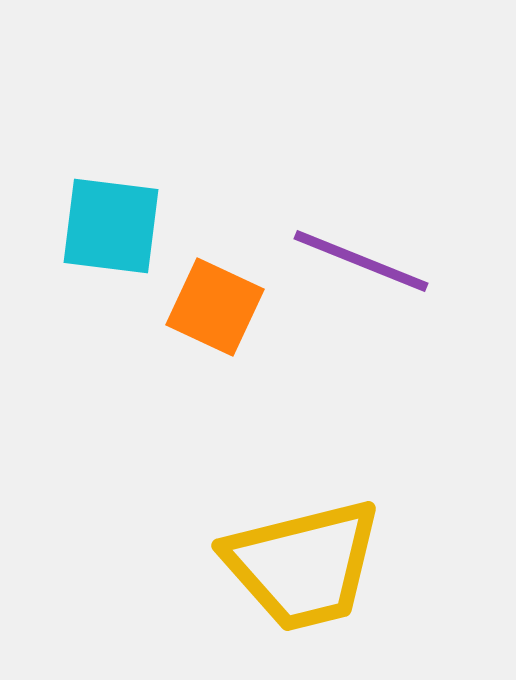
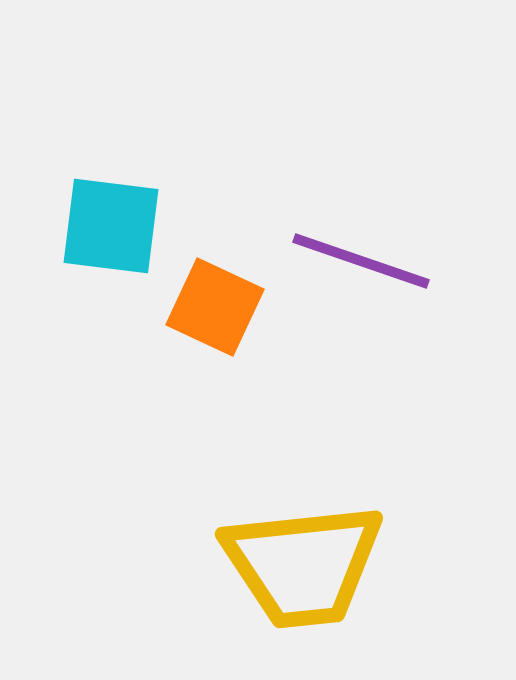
purple line: rotated 3 degrees counterclockwise
yellow trapezoid: rotated 8 degrees clockwise
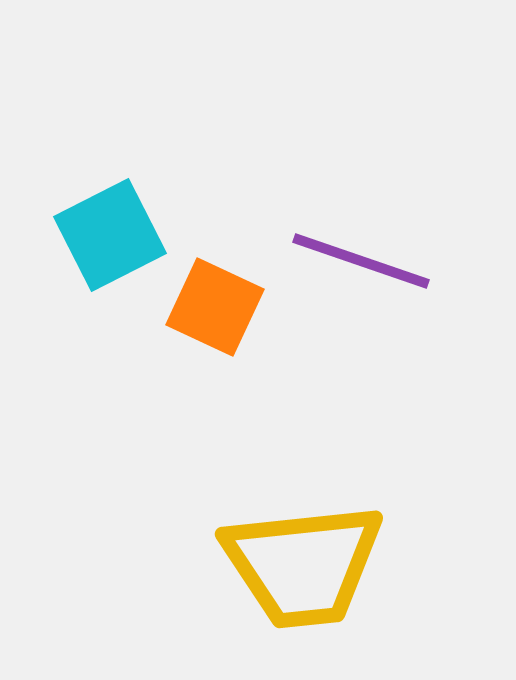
cyan square: moved 1 px left, 9 px down; rotated 34 degrees counterclockwise
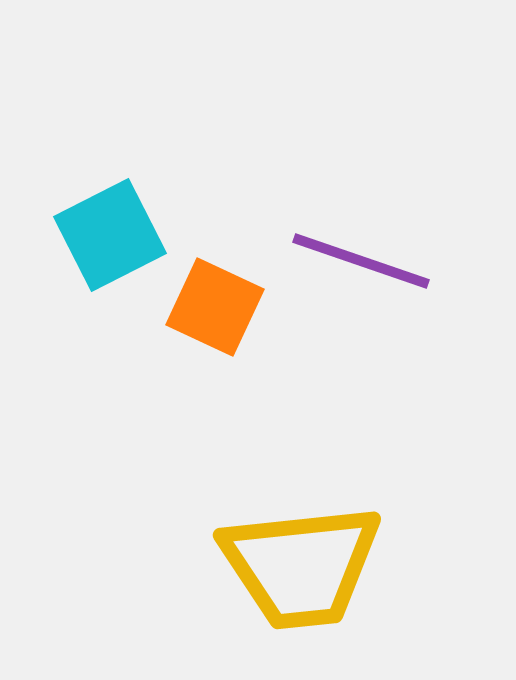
yellow trapezoid: moved 2 px left, 1 px down
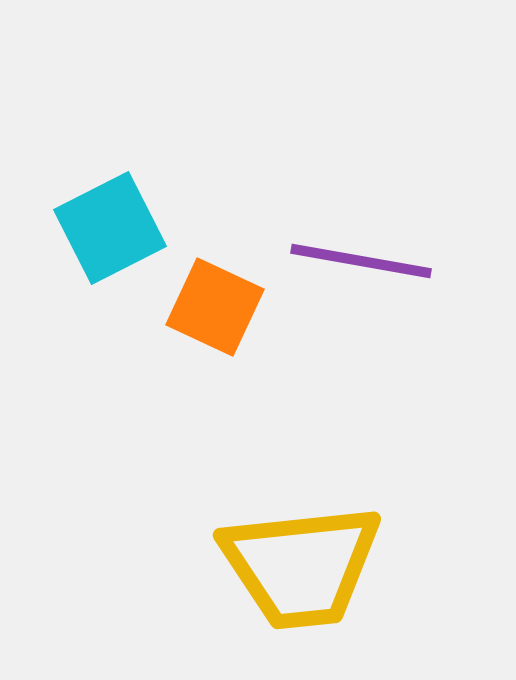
cyan square: moved 7 px up
purple line: rotated 9 degrees counterclockwise
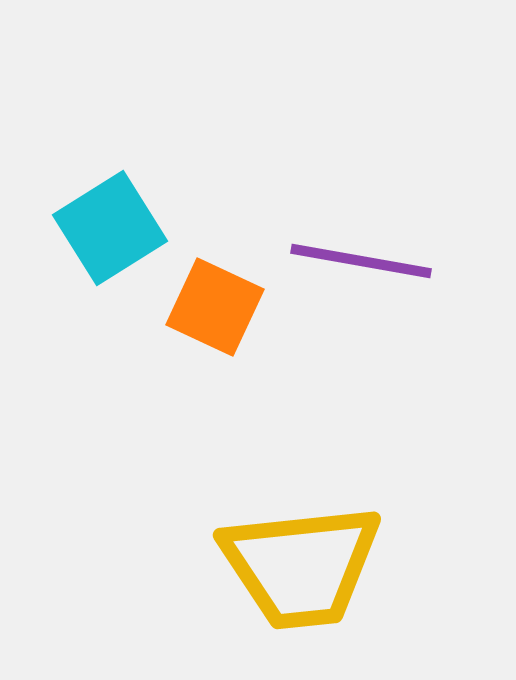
cyan square: rotated 5 degrees counterclockwise
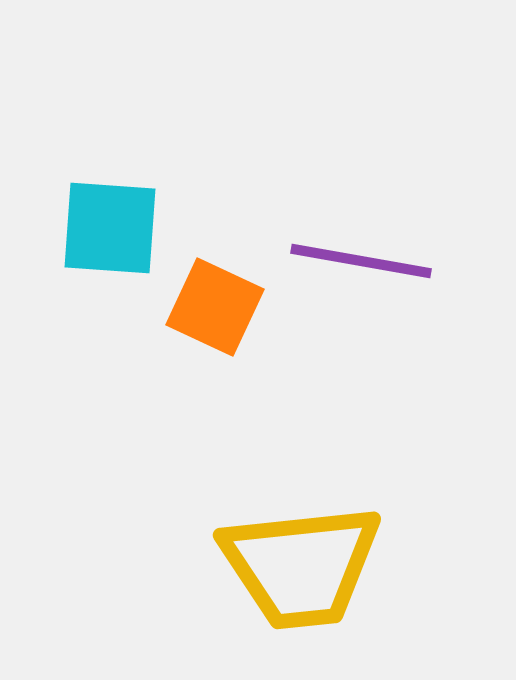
cyan square: rotated 36 degrees clockwise
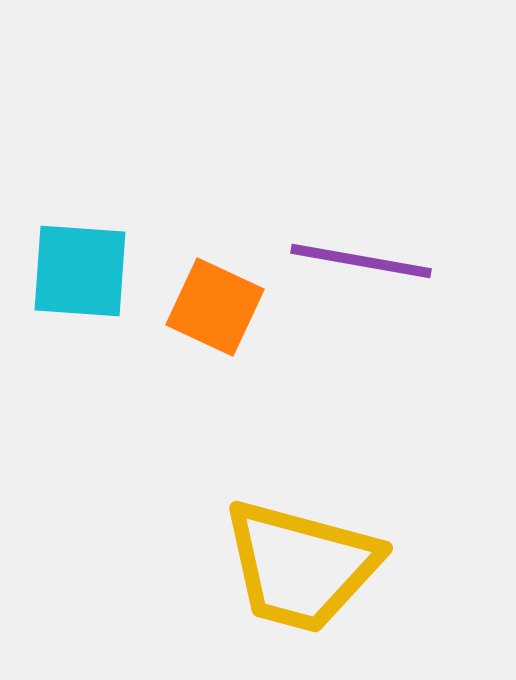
cyan square: moved 30 px left, 43 px down
yellow trapezoid: rotated 21 degrees clockwise
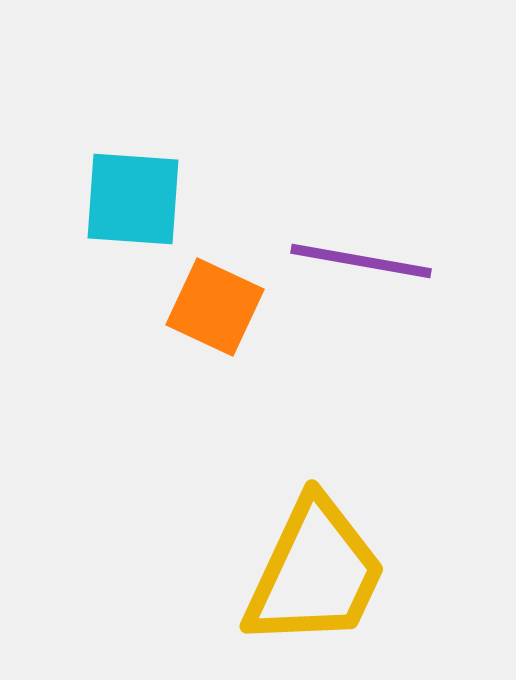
cyan square: moved 53 px right, 72 px up
yellow trapezoid: moved 14 px right, 7 px down; rotated 80 degrees counterclockwise
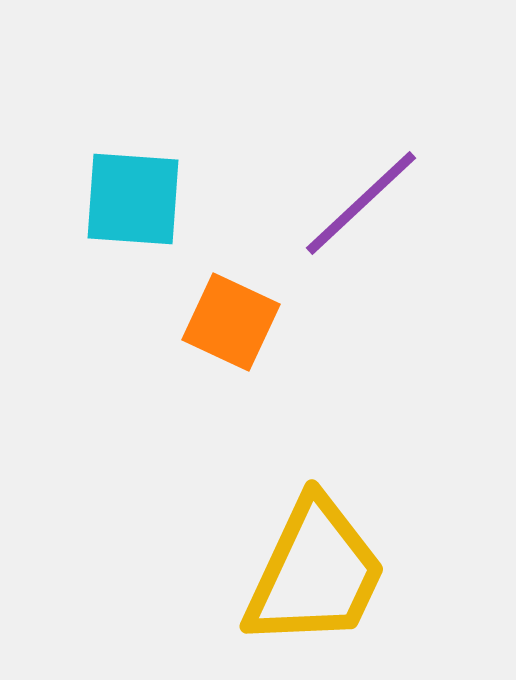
purple line: moved 58 px up; rotated 53 degrees counterclockwise
orange square: moved 16 px right, 15 px down
